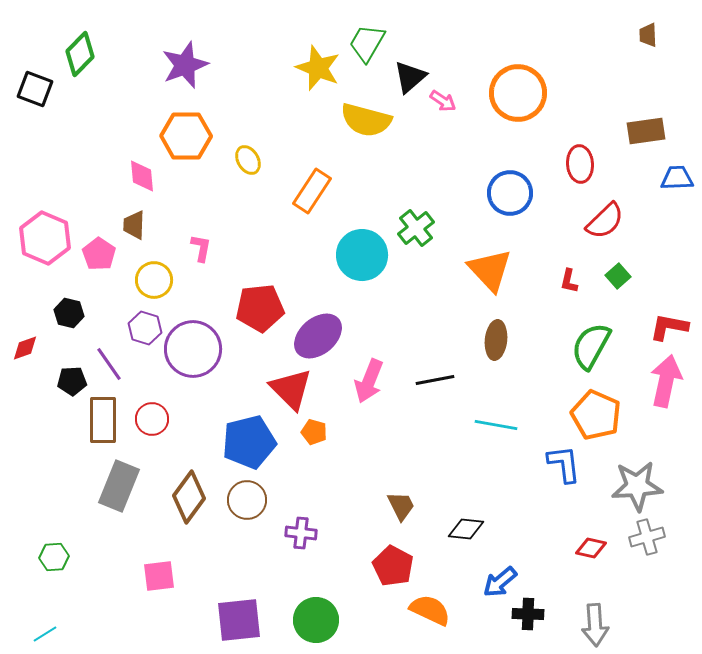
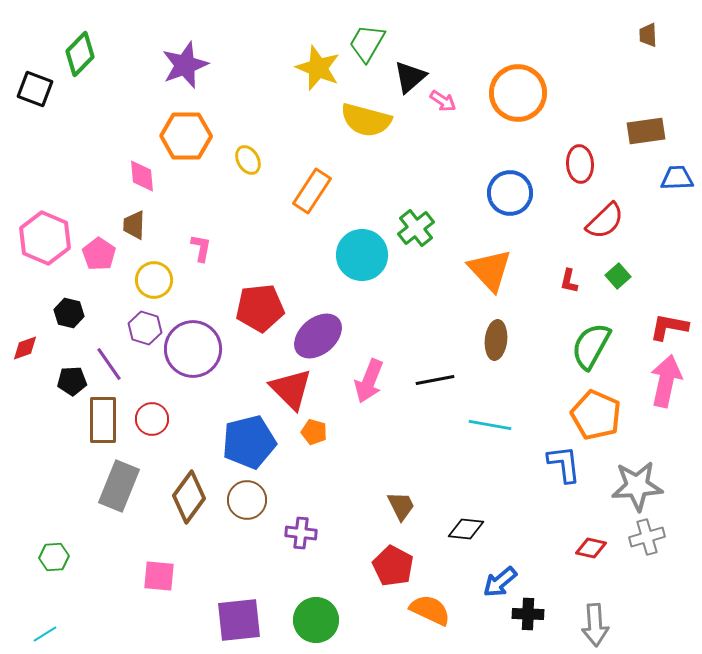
cyan line at (496, 425): moved 6 px left
pink square at (159, 576): rotated 12 degrees clockwise
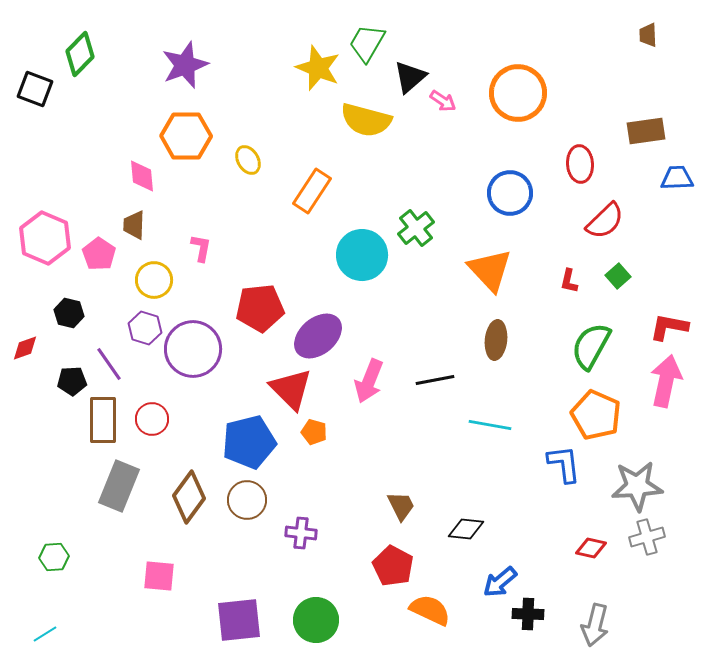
gray arrow at (595, 625): rotated 18 degrees clockwise
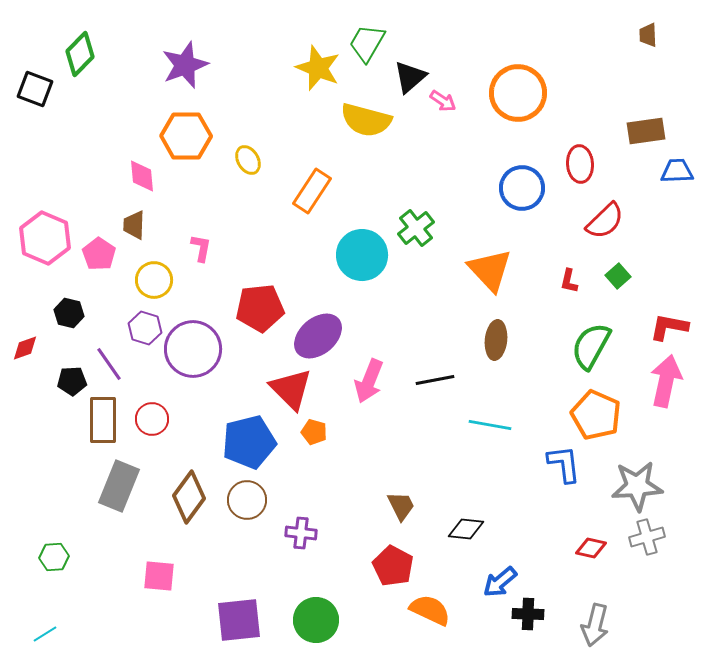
blue trapezoid at (677, 178): moved 7 px up
blue circle at (510, 193): moved 12 px right, 5 px up
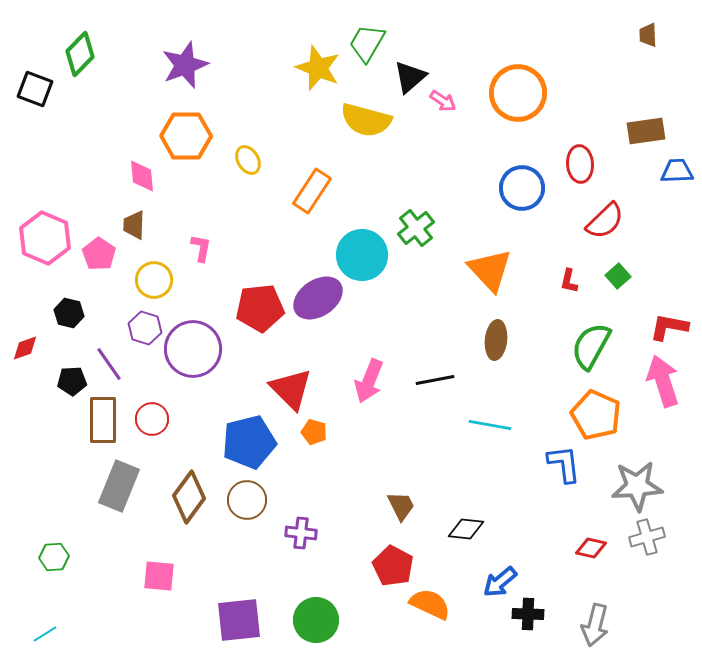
purple ellipse at (318, 336): moved 38 px up; rotated 6 degrees clockwise
pink arrow at (666, 381): moved 3 px left; rotated 30 degrees counterclockwise
orange semicircle at (430, 610): moved 6 px up
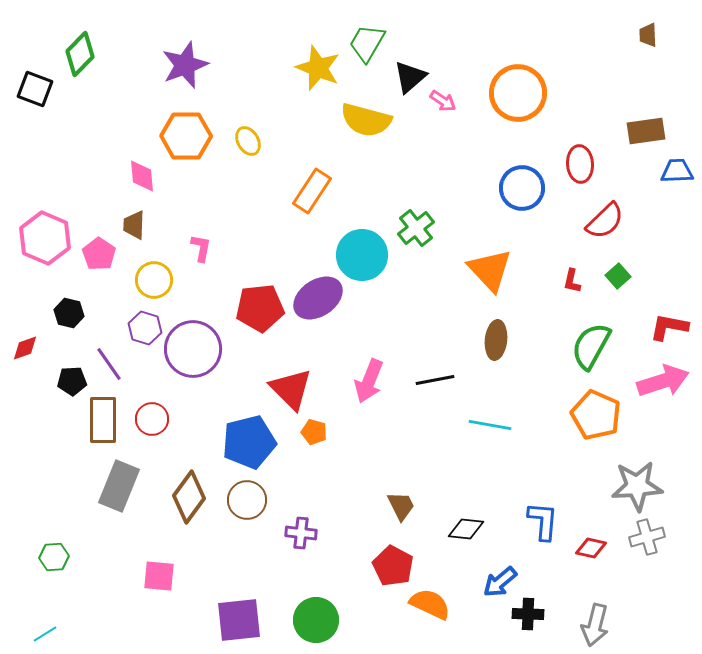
yellow ellipse at (248, 160): moved 19 px up
red L-shape at (569, 281): moved 3 px right
pink arrow at (663, 381): rotated 90 degrees clockwise
blue L-shape at (564, 464): moved 21 px left, 57 px down; rotated 12 degrees clockwise
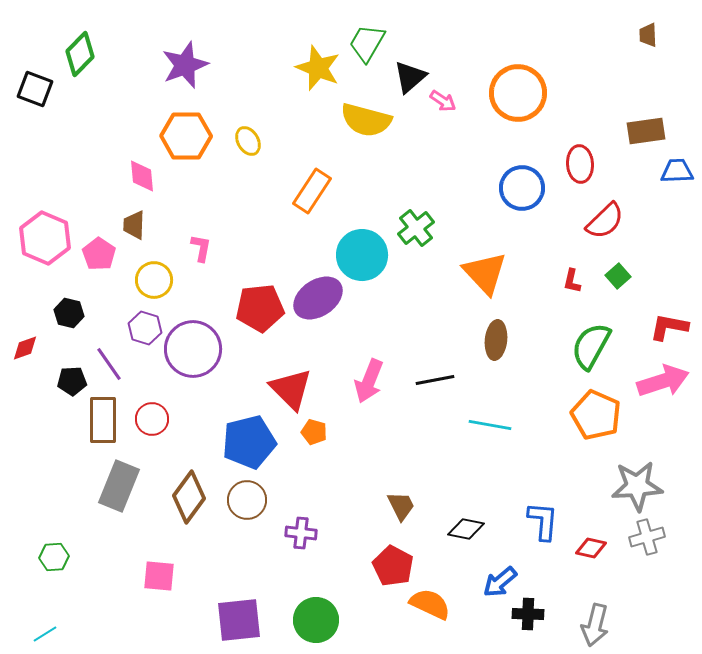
orange triangle at (490, 270): moved 5 px left, 3 px down
black diamond at (466, 529): rotated 6 degrees clockwise
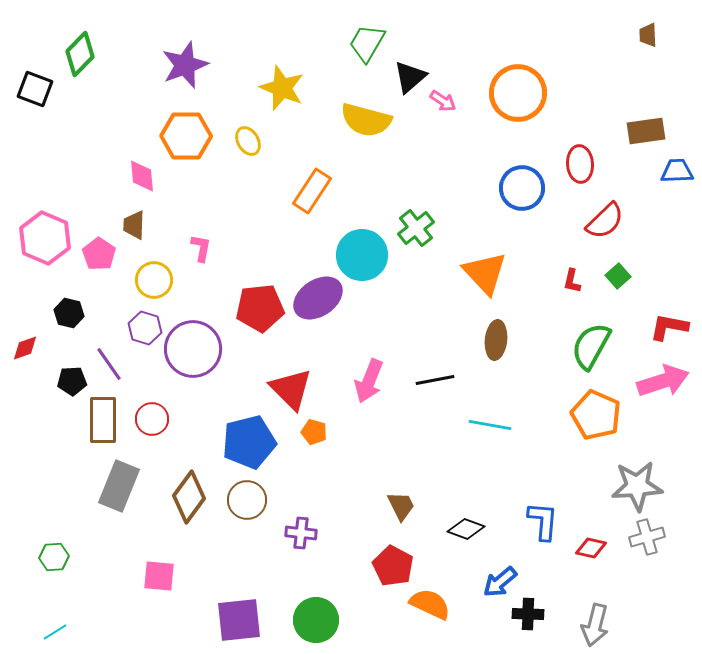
yellow star at (318, 68): moved 36 px left, 20 px down
black diamond at (466, 529): rotated 9 degrees clockwise
cyan line at (45, 634): moved 10 px right, 2 px up
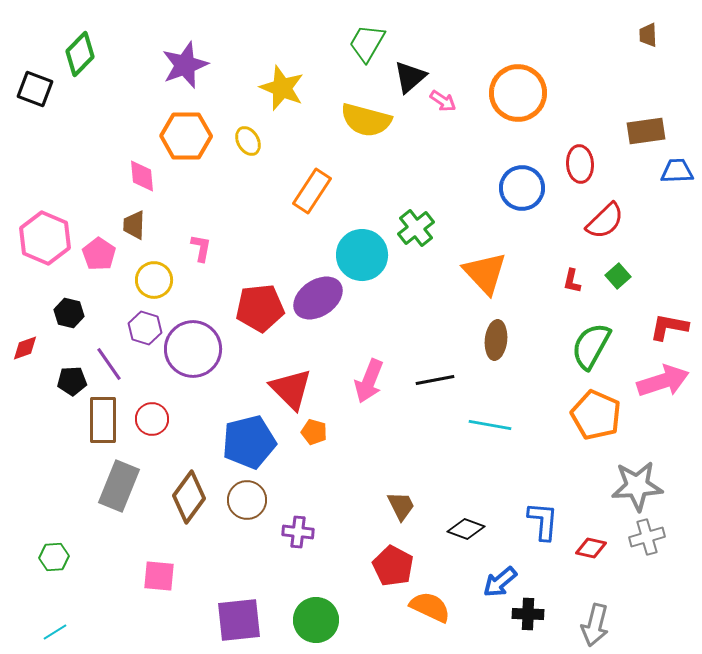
purple cross at (301, 533): moved 3 px left, 1 px up
orange semicircle at (430, 604): moved 3 px down
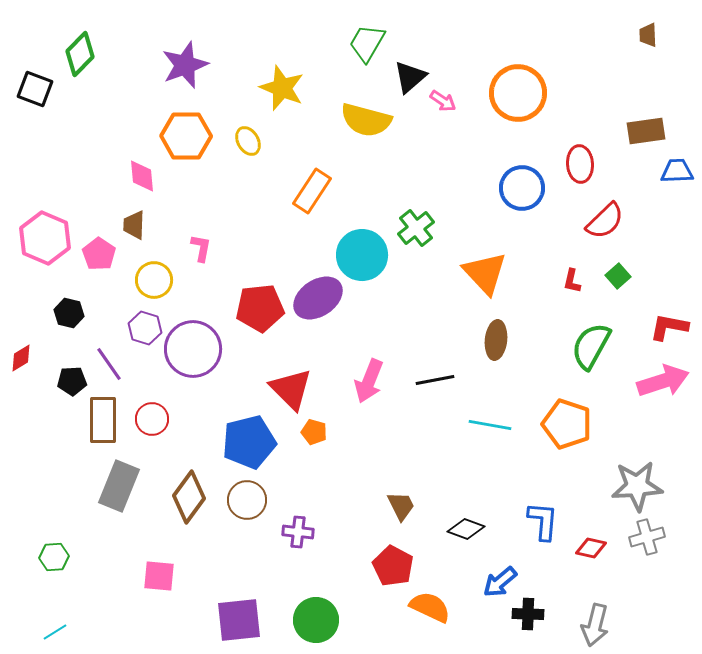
red diamond at (25, 348): moved 4 px left, 10 px down; rotated 12 degrees counterclockwise
orange pentagon at (596, 415): moved 29 px left, 9 px down; rotated 6 degrees counterclockwise
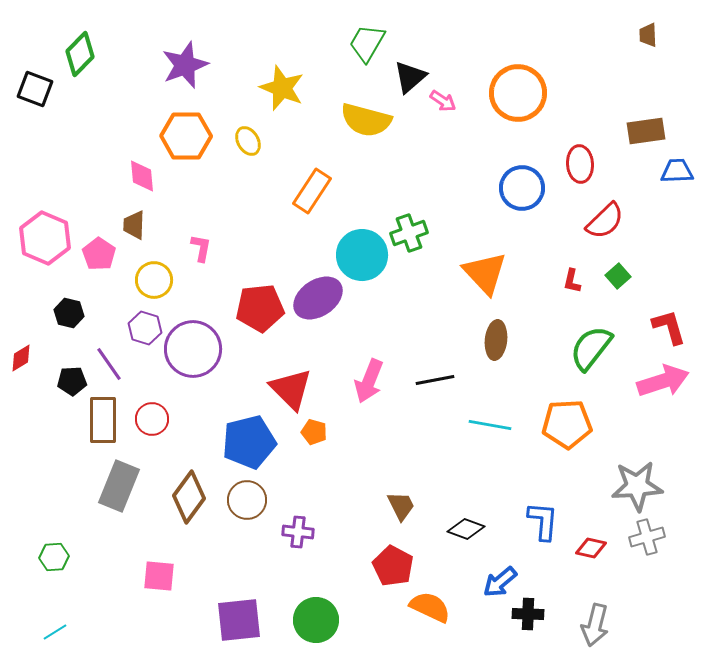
green cross at (416, 228): moved 7 px left, 5 px down; rotated 18 degrees clockwise
red L-shape at (669, 327): rotated 63 degrees clockwise
green semicircle at (591, 346): moved 2 px down; rotated 9 degrees clockwise
orange pentagon at (567, 424): rotated 21 degrees counterclockwise
